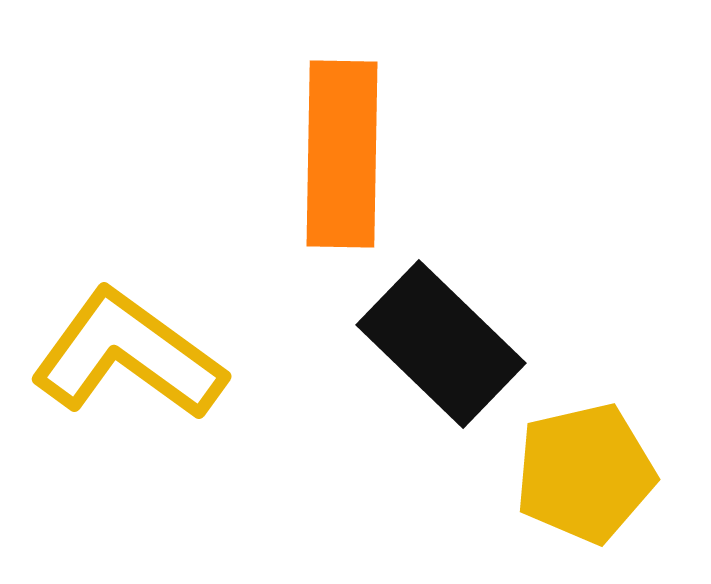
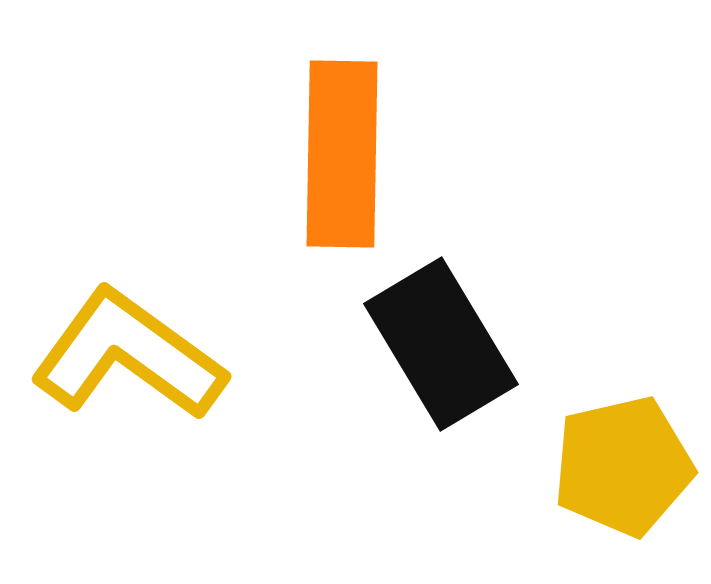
black rectangle: rotated 15 degrees clockwise
yellow pentagon: moved 38 px right, 7 px up
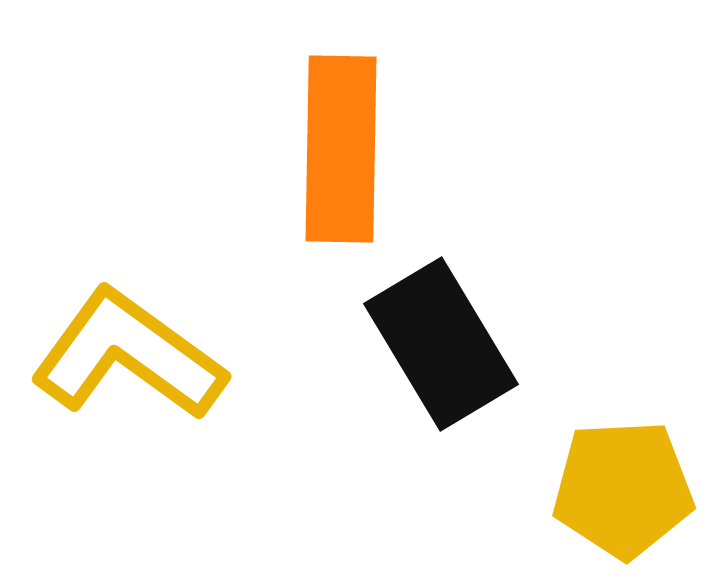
orange rectangle: moved 1 px left, 5 px up
yellow pentagon: moved 23 px down; rotated 10 degrees clockwise
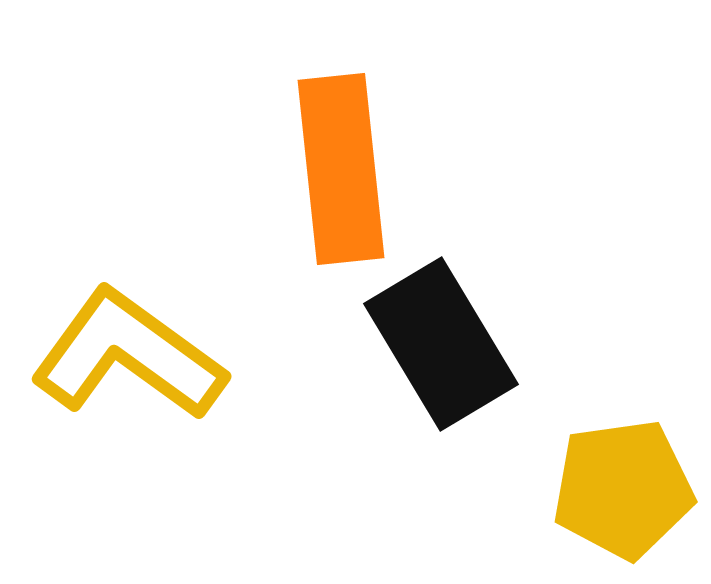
orange rectangle: moved 20 px down; rotated 7 degrees counterclockwise
yellow pentagon: rotated 5 degrees counterclockwise
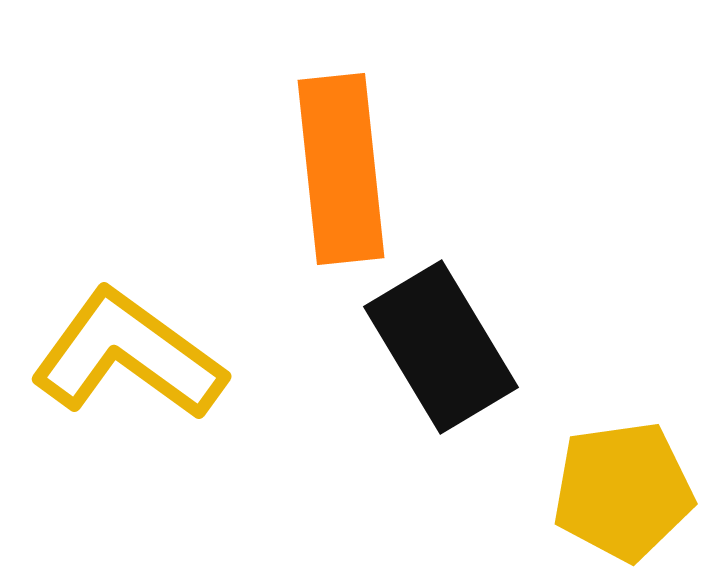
black rectangle: moved 3 px down
yellow pentagon: moved 2 px down
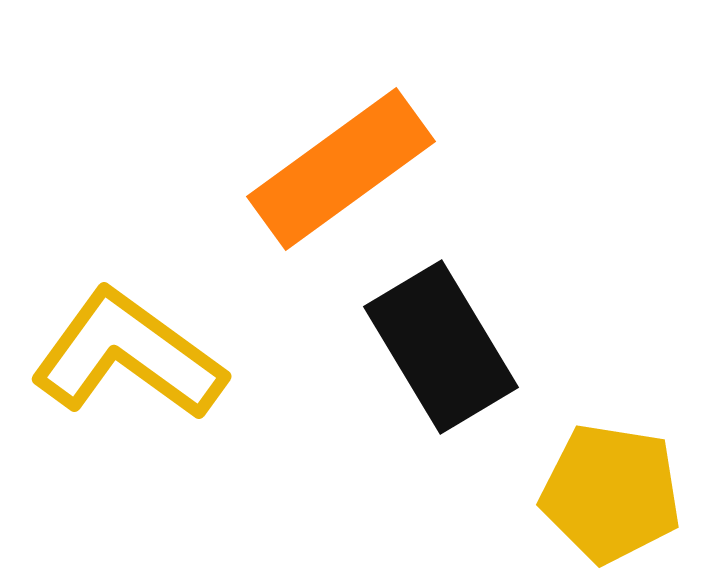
orange rectangle: rotated 60 degrees clockwise
yellow pentagon: moved 12 px left, 2 px down; rotated 17 degrees clockwise
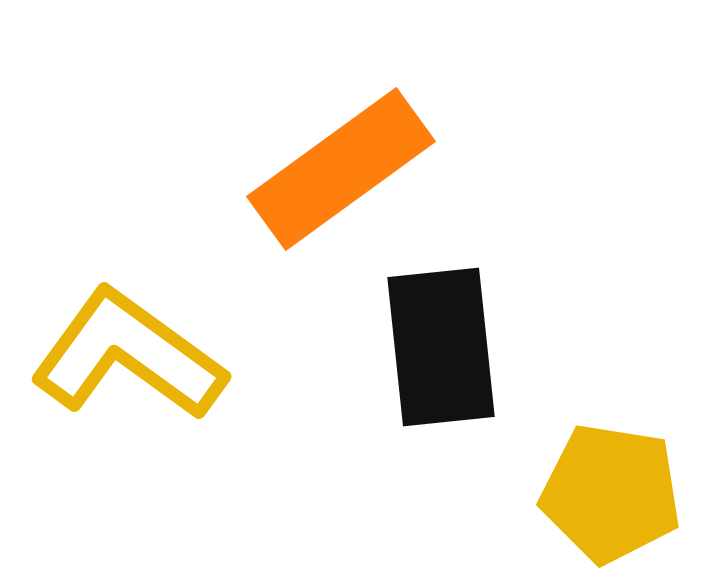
black rectangle: rotated 25 degrees clockwise
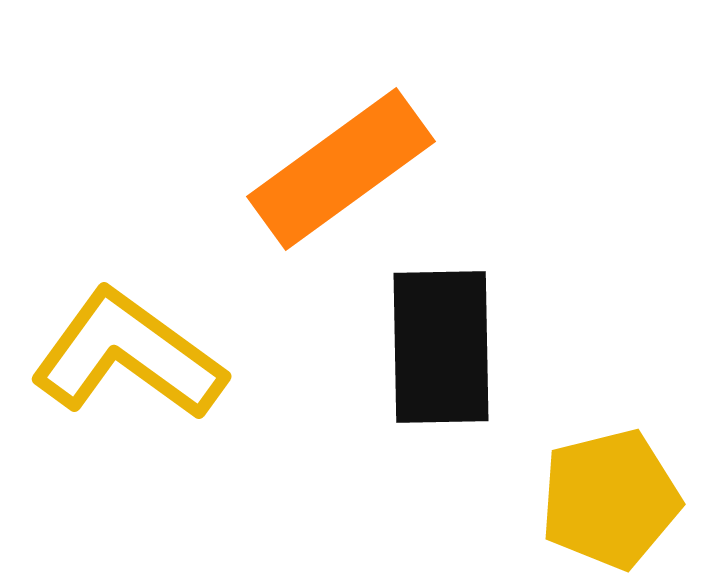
black rectangle: rotated 5 degrees clockwise
yellow pentagon: moved 1 px left, 6 px down; rotated 23 degrees counterclockwise
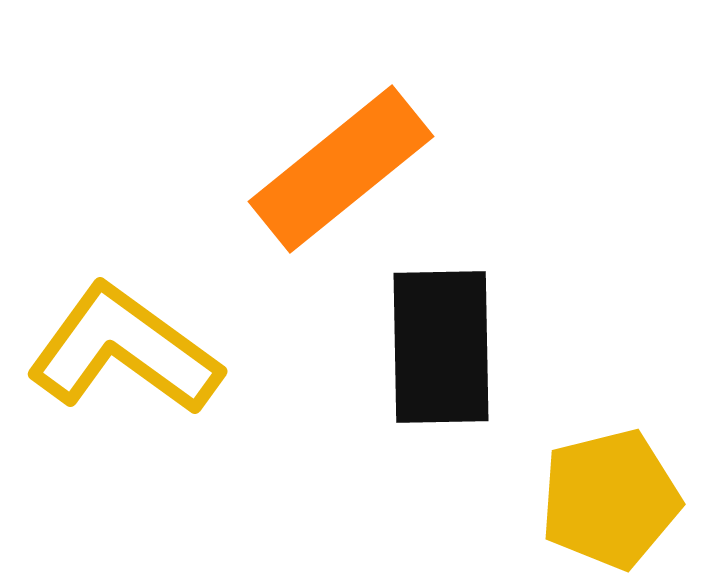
orange rectangle: rotated 3 degrees counterclockwise
yellow L-shape: moved 4 px left, 5 px up
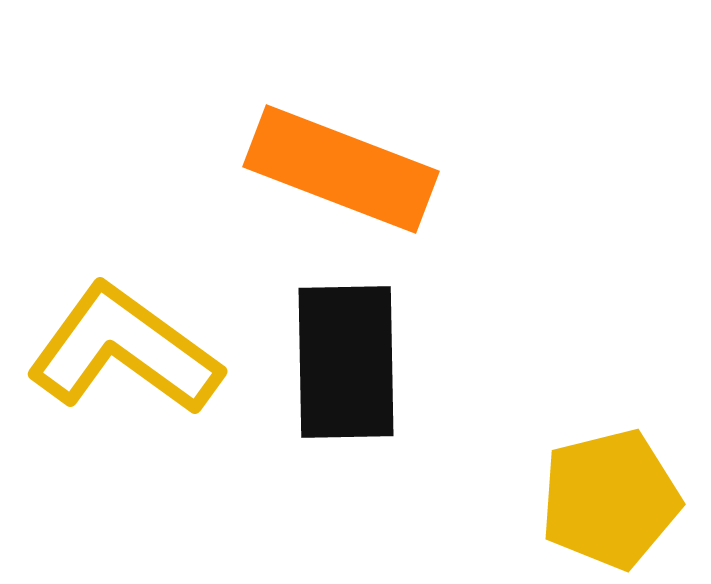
orange rectangle: rotated 60 degrees clockwise
black rectangle: moved 95 px left, 15 px down
